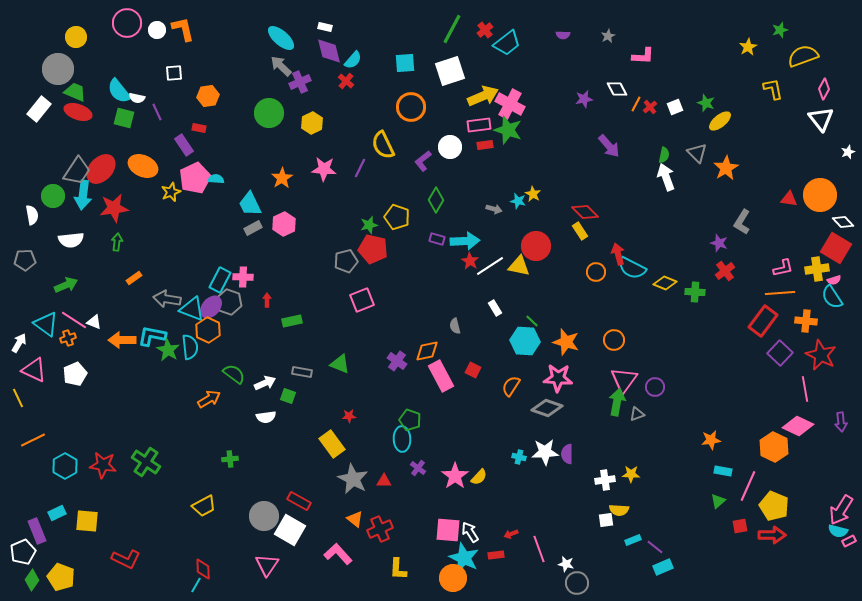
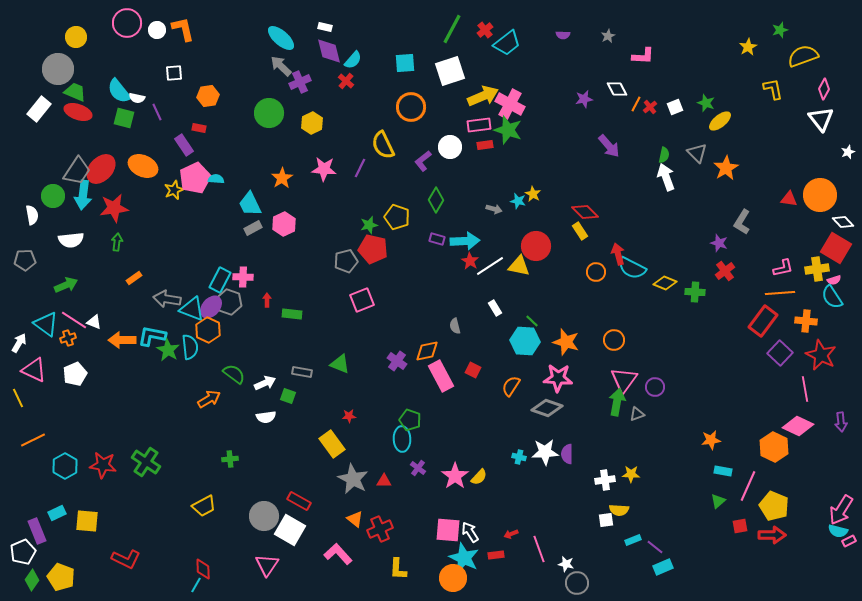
yellow star at (171, 192): moved 3 px right, 2 px up
green rectangle at (292, 321): moved 7 px up; rotated 18 degrees clockwise
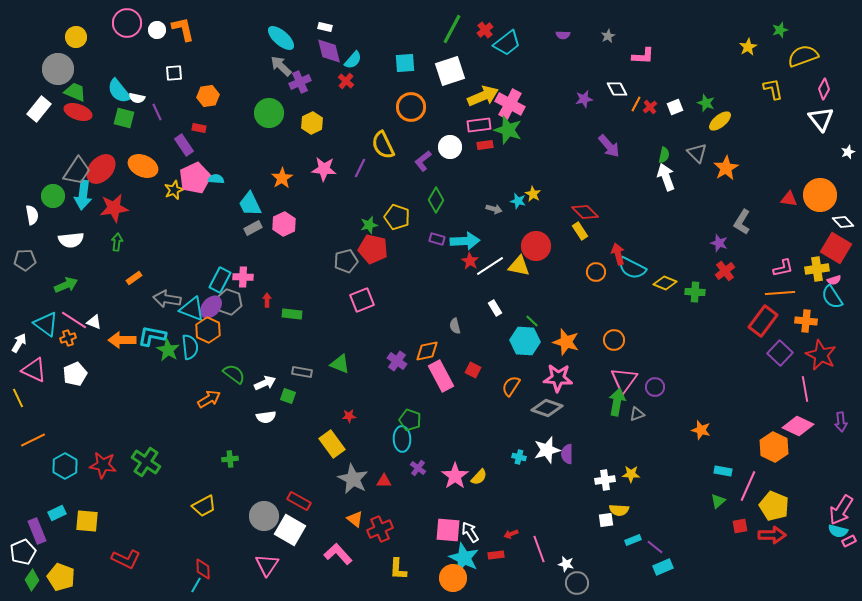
orange star at (711, 440): moved 10 px left, 10 px up; rotated 24 degrees clockwise
white star at (545, 452): moved 2 px right, 2 px up; rotated 12 degrees counterclockwise
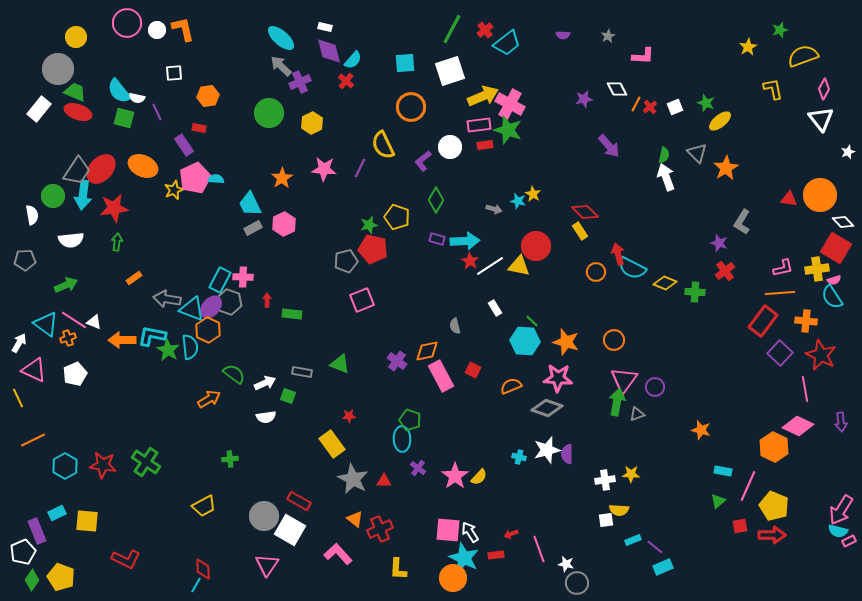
orange semicircle at (511, 386): rotated 35 degrees clockwise
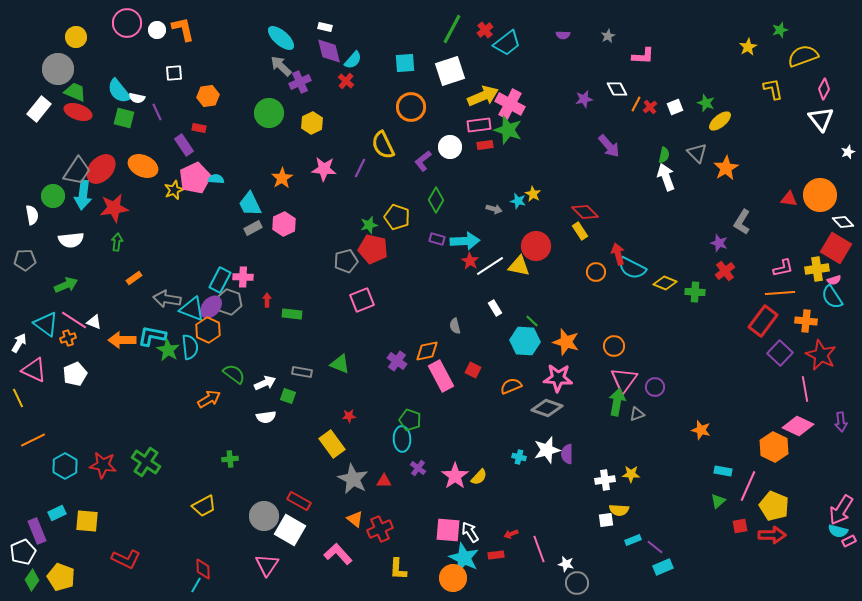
orange circle at (614, 340): moved 6 px down
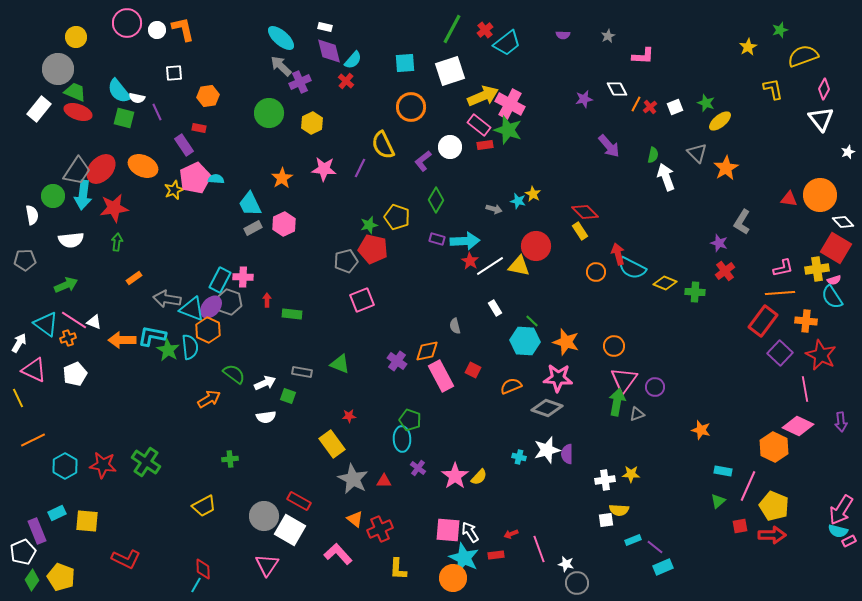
pink rectangle at (479, 125): rotated 45 degrees clockwise
green semicircle at (664, 155): moved 11 px left
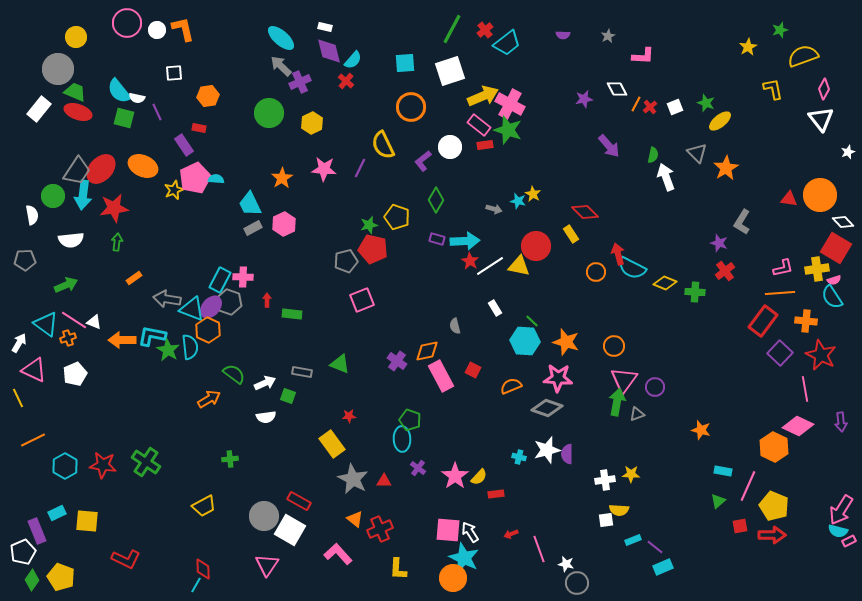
yellow rectangle at (580, 231): moved 9 px left, 3 px down
red rectangle at (496, 555): moved 61 px up
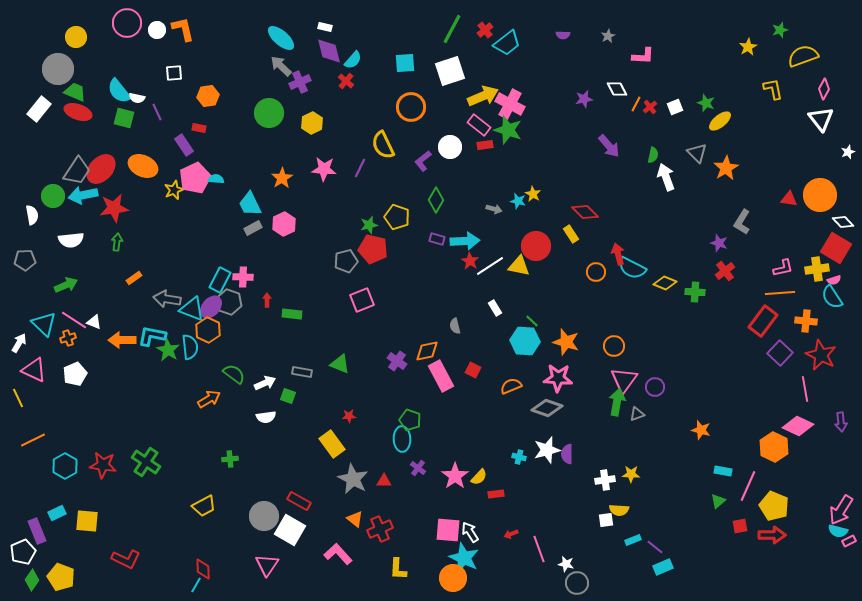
cyan arrow at (83, 195): rotated 72 degrees clockwise
cyan triangle at (46, 324): moved 2 px left; rotated 8 degrees clockwise
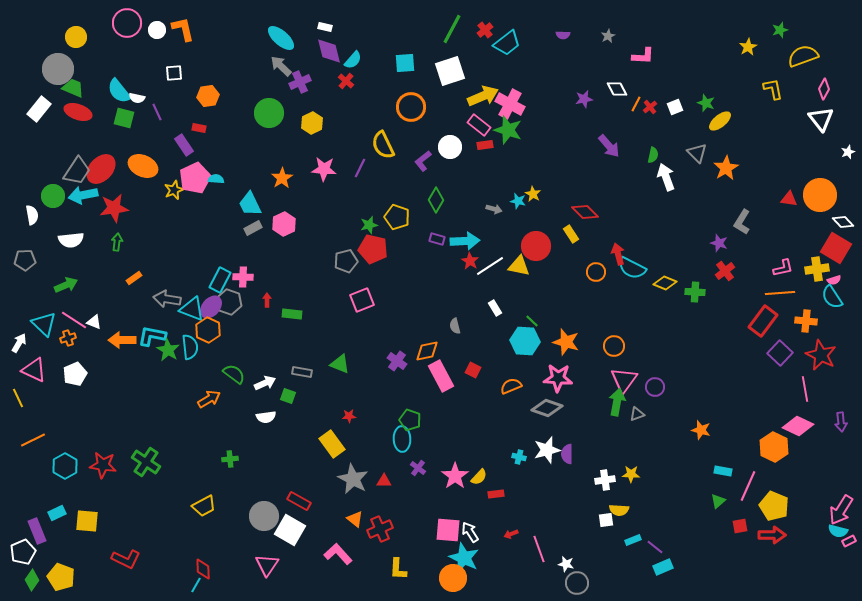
green trapezoid at (75, 92): moved 2 px left, 4 px up
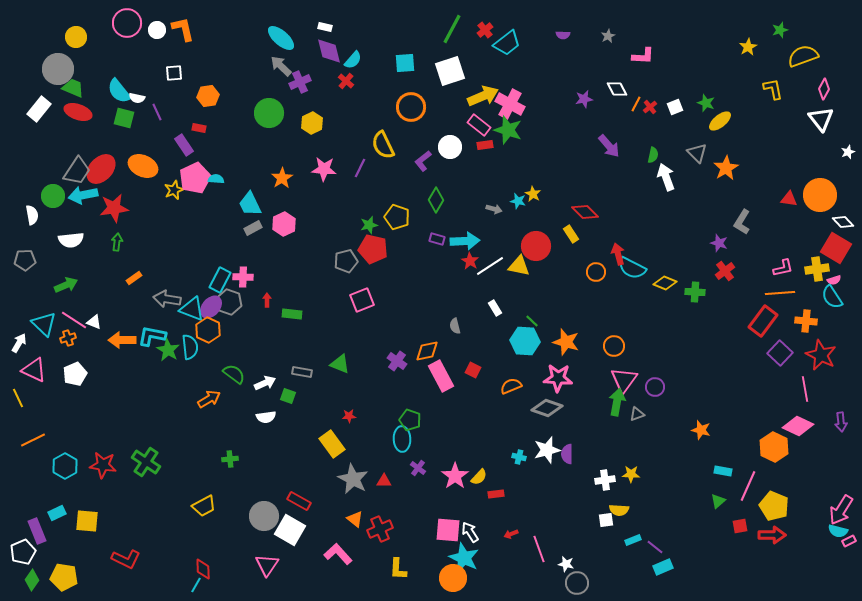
yellow pentagon at (61, 577): moved 3 px right; rotated 12 degrees counterclockwise
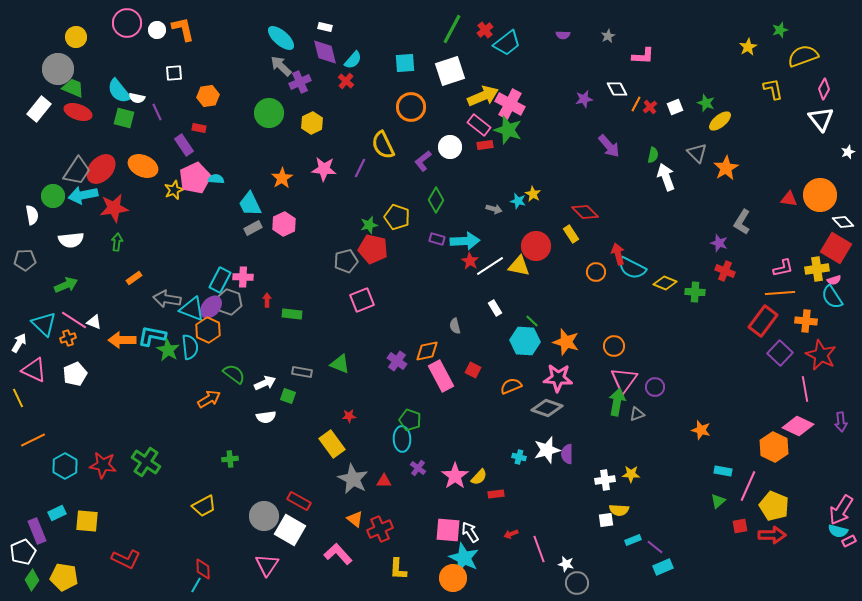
purple diamond at (329, 51): moved 4 px left, 1 px down
red cross at (725, 271): rotated 30 degrees counterclockwise
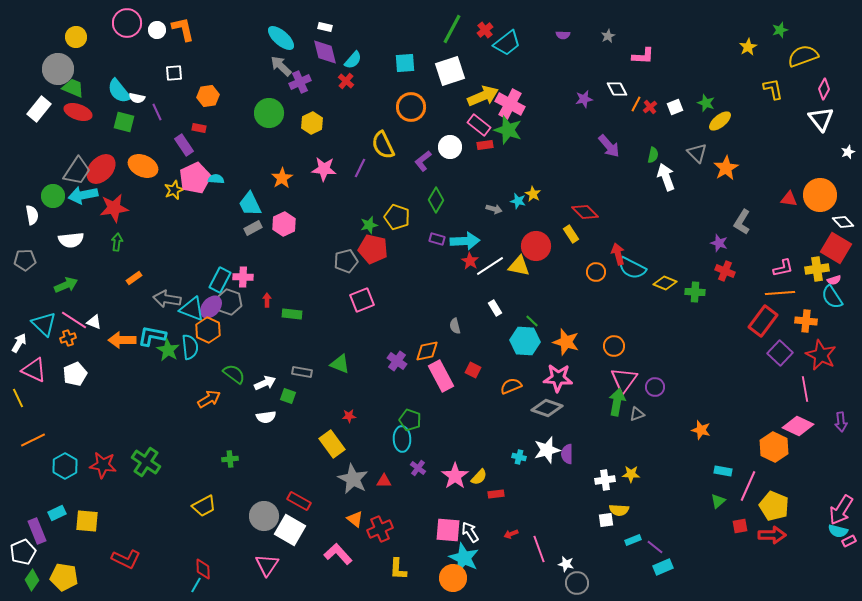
green square at (124, 118): moved 4 px down
